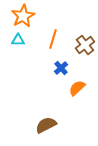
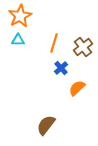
orange star: moved 3 px left
orange line: moved 1 px right, 4 px down
brown cross: moved 2 px left, 2 px down
brown semicircle: rotated 25 degrees counterclockwise
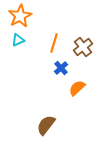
cyan triangle: rotated 24 degrees counterclockwise
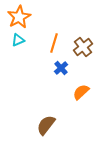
orange star: moved 1 px left, 1 px down
orange semicircle: moved 4 px right, 4 px down
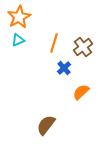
blue cross: moved 3 px right
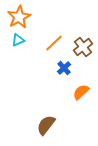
orange line: rotated 30 degrees clockwise
